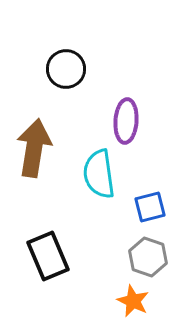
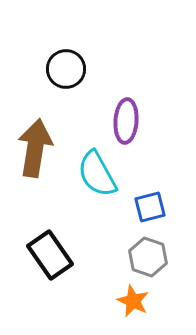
brown arrow: moved 1 px right
cyan semicircle: moved 2 px left; rotated 21 degrees counterclockwise
black rectangle: moved 2 px right, 1 px up; rotated 12 degrees counterclockwise
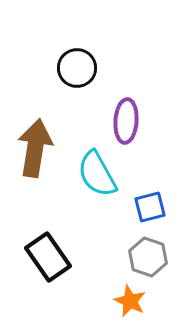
black circle: moved 11 px right, 1 px up
black rectangle: moved 2 px left, 2 px down
orange star: moved 3 px left
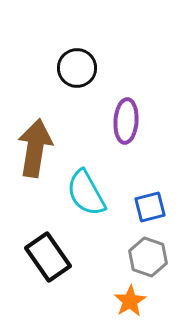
cyan semicircle: moved 11 px left, 19 px down
orange star: rotated 16 degrees clockwise
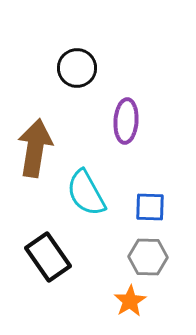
blue square: rotated 16 degrees clockwise
gray hexagon: rotated 18 degrees counterclockwise
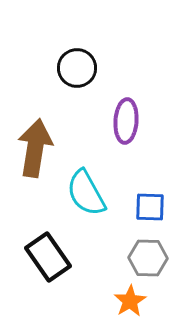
gray hexagon: moved 1 px down
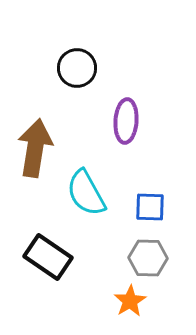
black rectangle: rotated 21 degrees counterclockwise
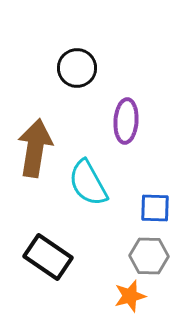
cyan semicircle: moved 2 px right, 10 px up
blue square: moved 5 px right, 1 px down
gray hexagon: moved 1 px right, 2 px up
orange star: moved 5 px up; rotated 16 degrees clockwise
